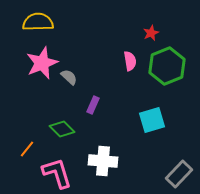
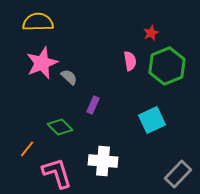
cyan square: rotated 8 degrees counterclockwise
green diamond: moved 2 px left, 2 px up
gray rectangle: moved 1 px left
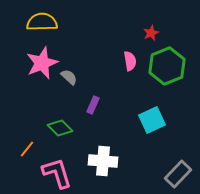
yellow semicircle: moved 4 px right
green diamond: moved 1 px down
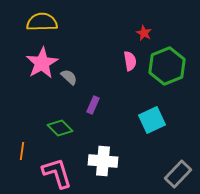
red star: moved 7 px left; rotated 21 degrees counterclockwise
pink star: rotated 8 degrees counterclockwise
orange line: moved 5 px left, 2 px down; rotated 30 degrees counterclockwise
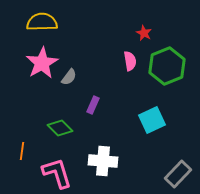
gray semicircle: rotated 84 degrees clockwise
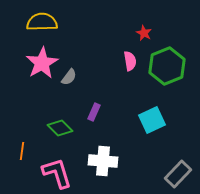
purple rectangle: moved 1 px right, 7 px down
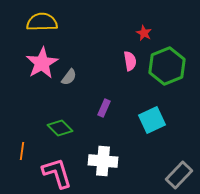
purple rectangle: moved 10 px right, 4 px up
gray rectangle: moved 1 px right, 1 px down
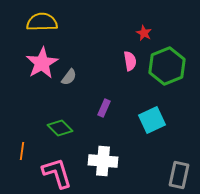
gray rectangle: rotated 32 degrees counterclockwise
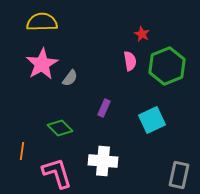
red star: moved 2 px left, 1 px down
pink star: moved 1 px down
gray semicircle: moved 1 px right, 1 px down
